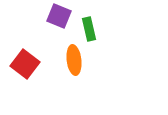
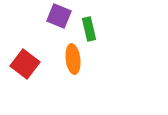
orange ellipse: moved 1 px left, 1 px up
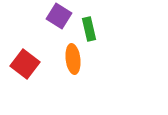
purple square: rotated 10 degrees clockwise
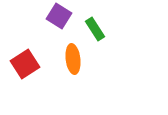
green rectangle: moved 6 px right; rotated 20 degrees counterclockwise
red square: rotated 20 degrees clockwise
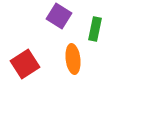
green rectangle: rotated 45 degrees clockwise
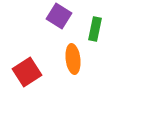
red square: moved 2 px right, 8 px down
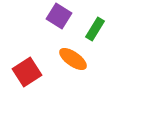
green rectangle: rotated 20 degrees clockwise
orange ellipse: rotated 48 degrees counterclockwise
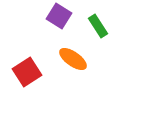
green rectangle: moved 3 px right, 3 px up; rotated 65 degrees counterclockwise
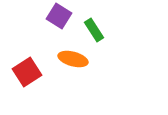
green rectangle: moved 4 px left, 4 px down
orange ellipse: rotated 20 degrees counterclockwise
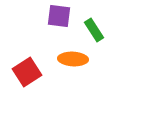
purple square: rotated 25 degrees counterclockwise
orange ellipse: rotated 12 degrees counterclockwise
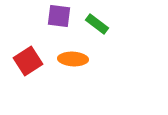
green rectangle: moved 3 px right, 6 px up; rotated 20 degrees counterclockwise
red square: moved 1 px right, 11 px up
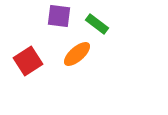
orange ellipse: moved 4 px right, 5 px up; rotated 44 degrees counterclockwise
